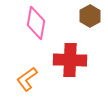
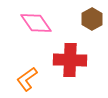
brown hexagon: moved 2 px right, 3 px down
pink diamond: rotated 44 degrees counterclockwise
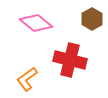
pink diamond: rotated 16 degrees counterclockwise
red cross: rotated 12 degrees clockwise
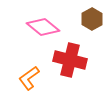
pink diamond: moved 7 px right, 4 px down
orange L-shape: moved 2 px right, 1 px up
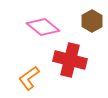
brown hexagon: moved 2 px down
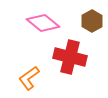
pink diamond: moved 4 px up
red cross: moved 3 px up
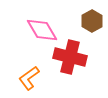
pink diamond: moved 1 px left, 7 px down; rotated 20 degrees clockwise
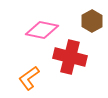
pink diamond: rotated 48 degrees counterclockwise
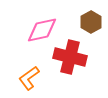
brown hexagon: moved 1 px left, 1 px down
pink diamond: rotated 24 degrees counterclockwise
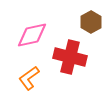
pink diamond: moved 10 px left, 5 px down
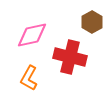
brown hexagon: moved 1 px right
orange L-shape: rotated 25 degrees counterclockwise
